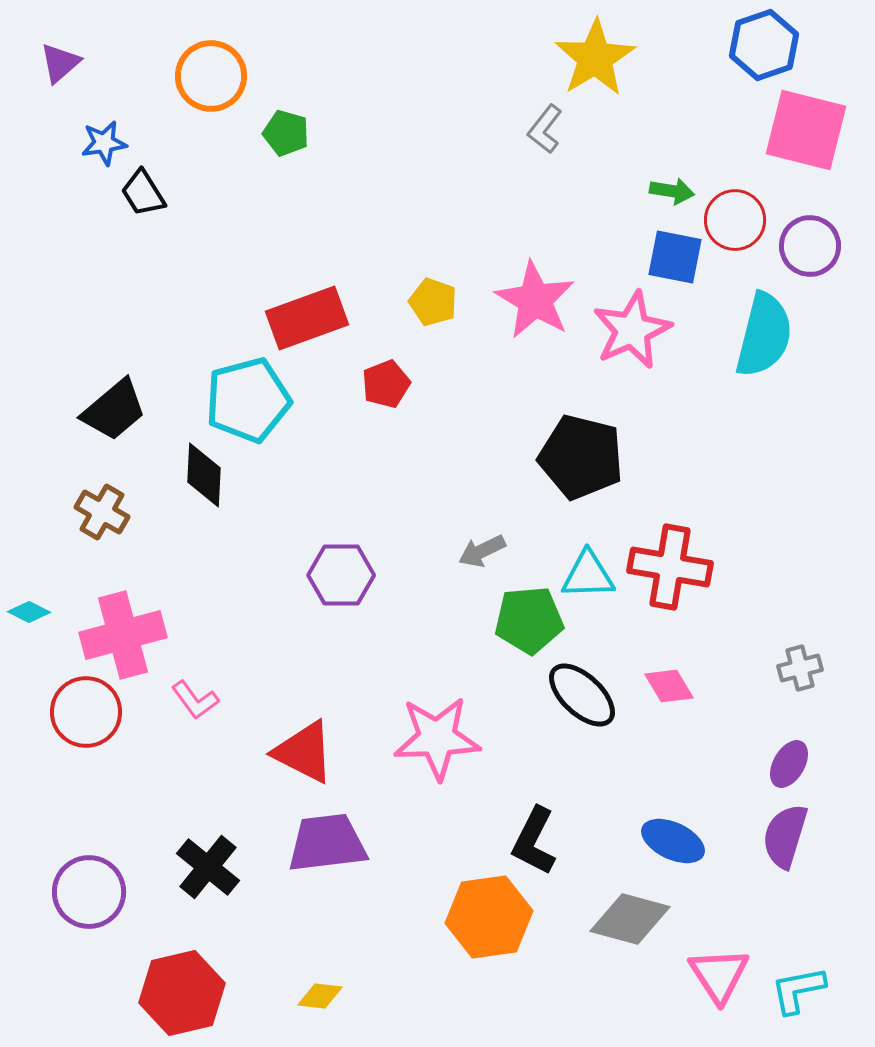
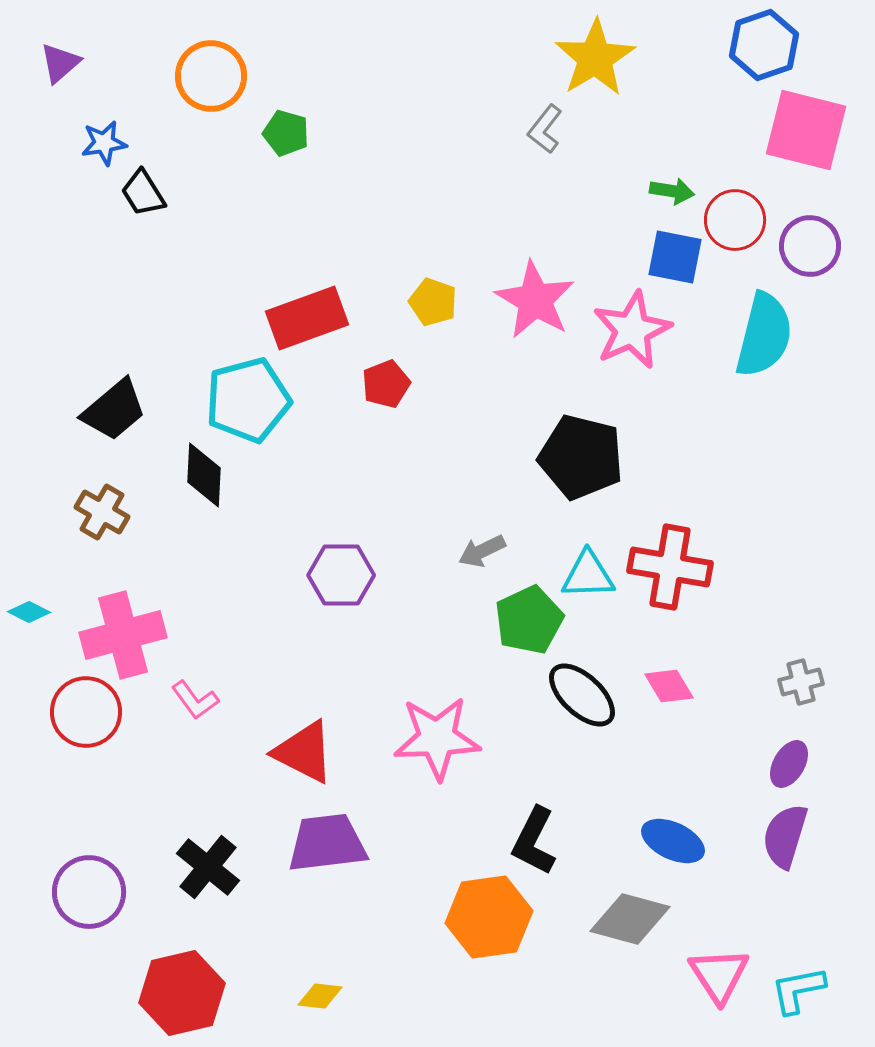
green pentagon at (529, 620): rotated 20 degrees counterclockwise
gray cross at (800, 668): moved 1 px right, 14 px down
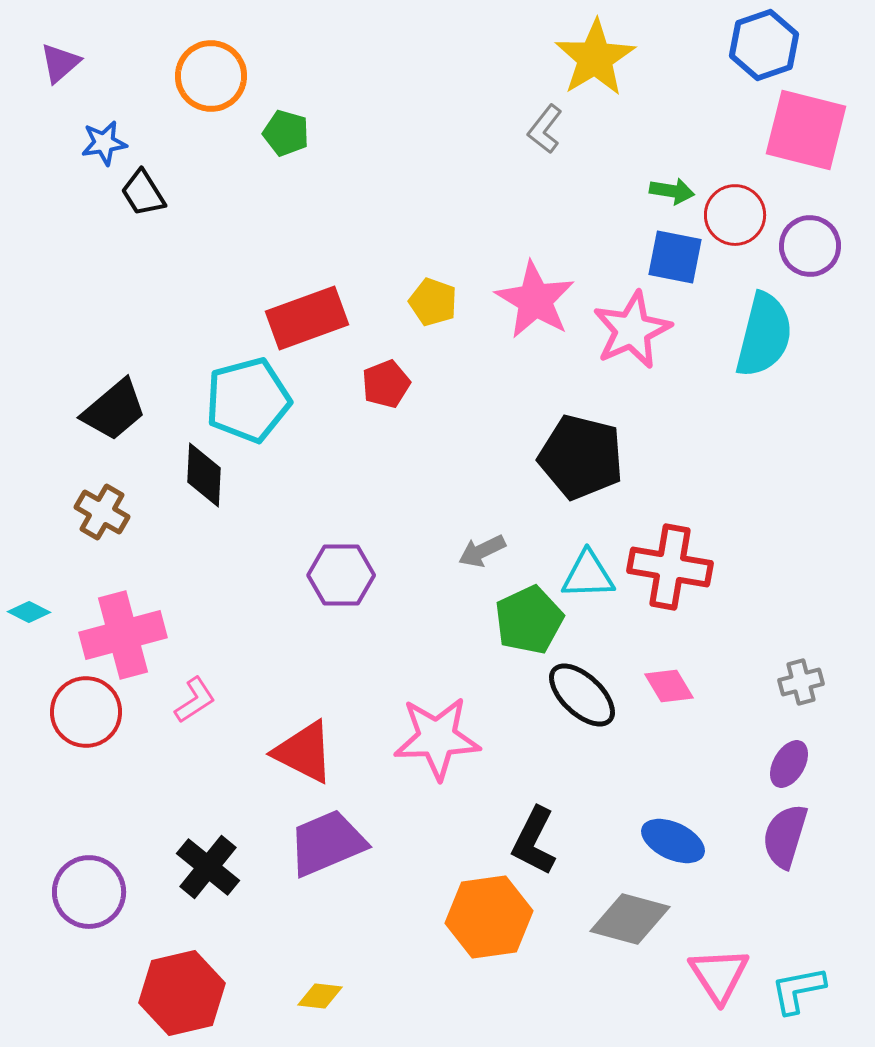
red circle at (735, 220): moved 5 px up
pink L-shape at (195, 700): rotated 87 degrees counterclockwise
purple trapezoid at (327, 843): rotated 16 degrees counterclockwise
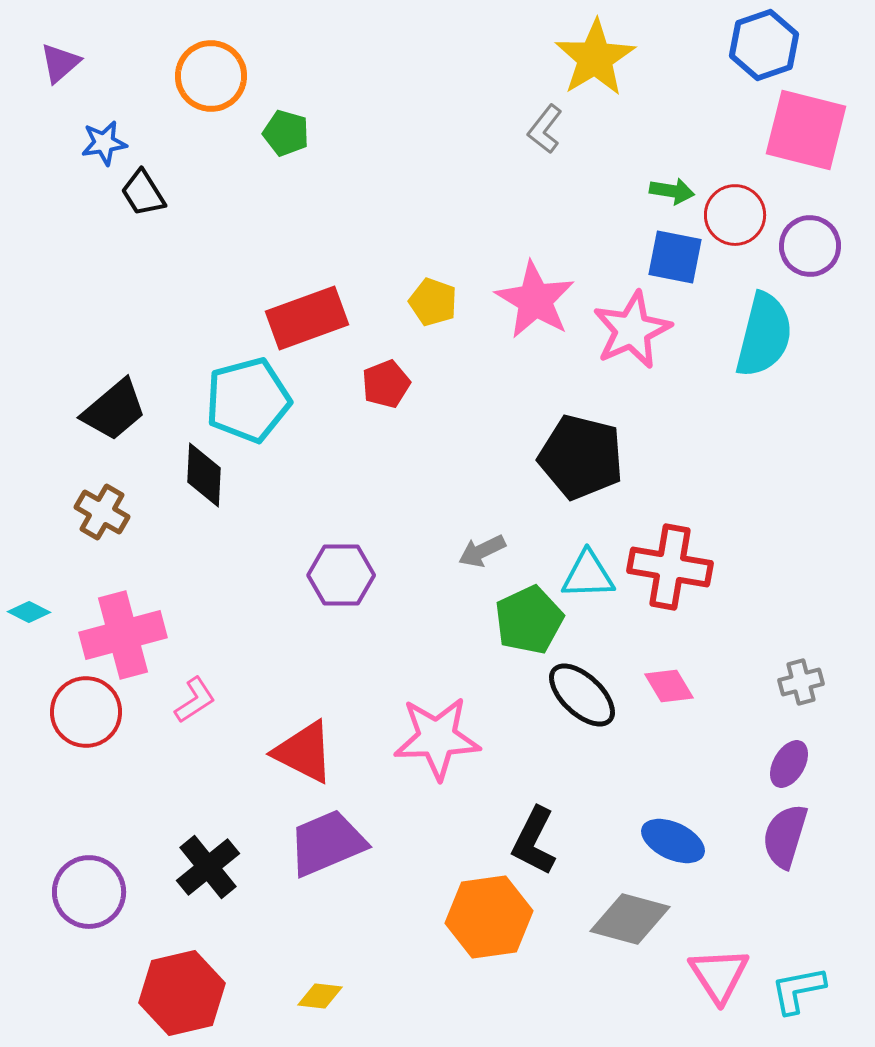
black cross at (208, 867): rotated 12 degrees clockwise
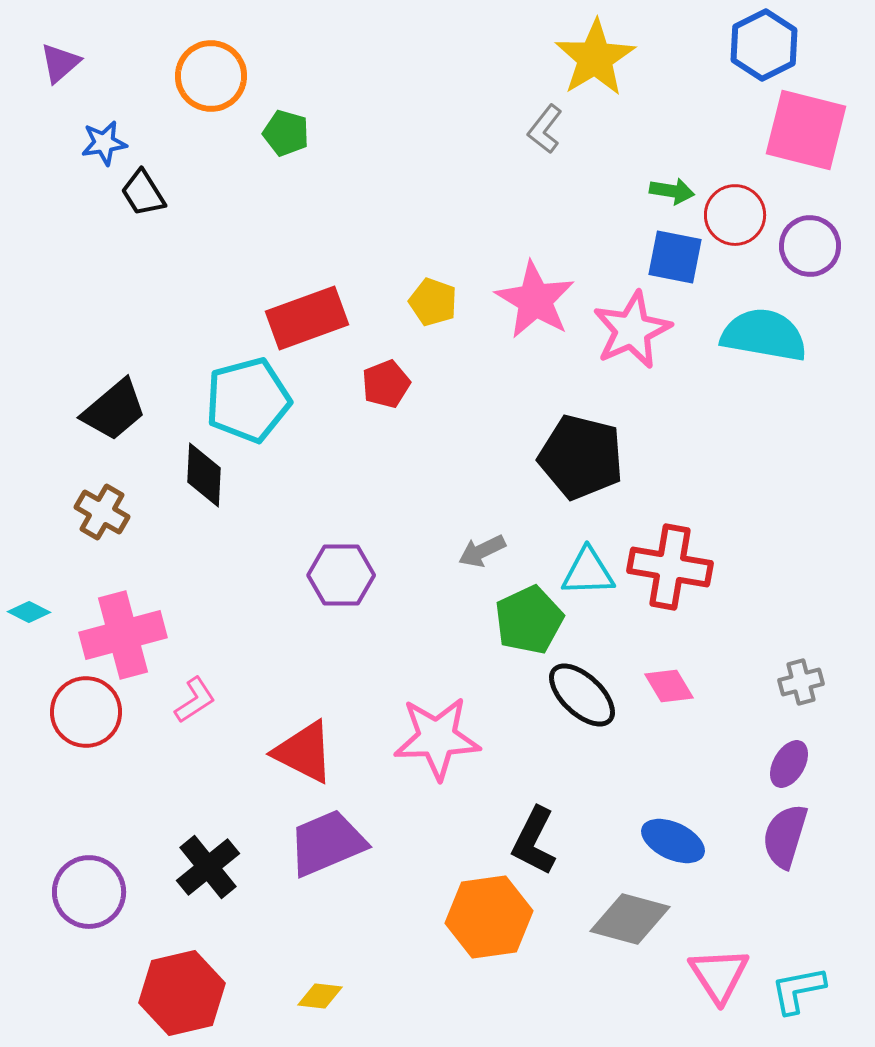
blue hexagon at (764, 45): rotated 8 degrees counterclockwise
cyan semicircle at (764, 335): rotated 94 degrees counterclockwise
cyan triangle at (588, 575): moved 3 px up
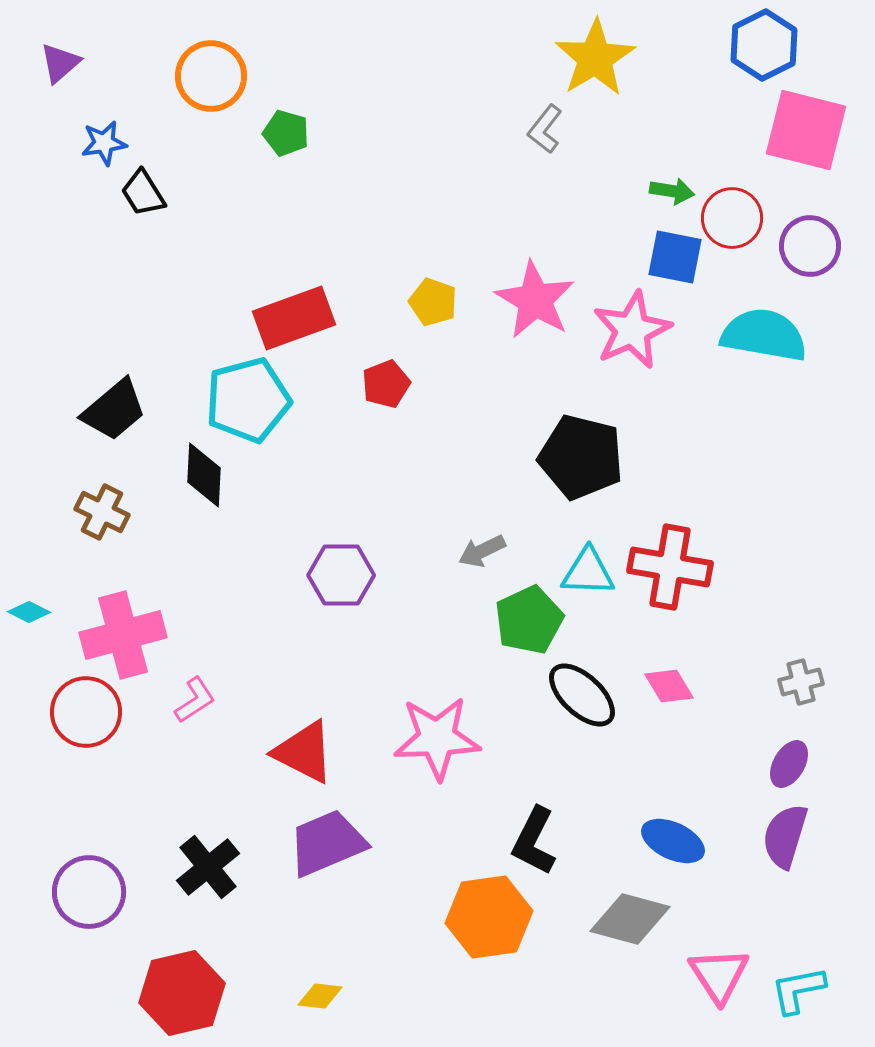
red circle at (735, 215): moved 3 px left, 3 px down
red rectangle at (307, 318): moved 13 px left
brown cross at (102, 512): rotated 4 degrees counterclockwise
cyan triangle at (588, 572): rotated 4 degrees clockwise
